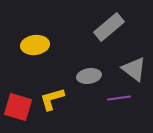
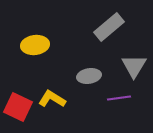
gray triangle: moved 3 px up; rotated 24 degrees clockwise
yellow L-shape: rotated 48 degrees clockwise
red square: rotated 8 degrees clockwise
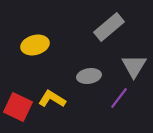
yellow ellipse: rotated 8 degrees counterclockwise
purple line: rotated 45 degrees counterclockwise
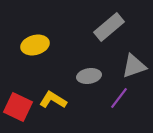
gray triangle: rotated 40 degrees clockwise
yellow L-shape: moved 1 px right, 1 px down
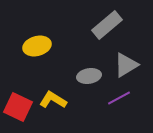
gray rectangle: moved 2 px left, 2 px up
yellow ellipse: moved 2 px right, 1 px down
gray triangle: moved 8 px left, 1 px up; rotated 12 degrees counterclockwise
purple line: rotated 25 degrees clockwise
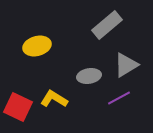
yellow L-shape: moved 1 px right, 1 px up
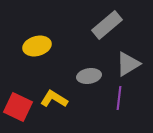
gray triangle: moved 2 px right, 1 px up
purple line: rotated 55 degrees counterclockwise
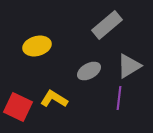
gray triangle: moved 1 px right, 2 px down
gray ellipse: moved 5 px up; rotated 20 degrees counterclockwise
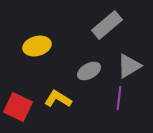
yellow L-shape: moved 4 px right
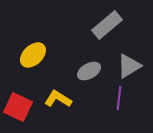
yellow ellipse: moved 4 px left, 9 px down; rotated 28 degrees counterclockwise
